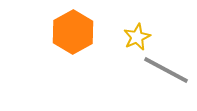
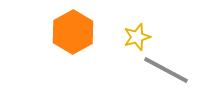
yellow star: rotated 8 degrees clockwise
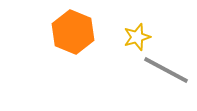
orange hexagon: rotated 9 degrees counterclockwise
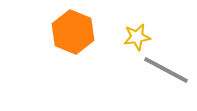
yellow star: rotated 8 degrees clockwise
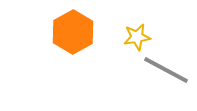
orange hexagon: rotated 9 degrees clockwise
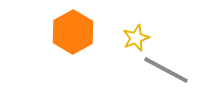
yellow star: moved 1 px left, 1 px down; rotated 12 degrees counterclockwise
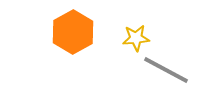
yellow star: rotated 16 degrees clockwise
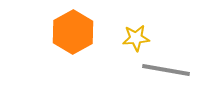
gray line: rotated 18 degrees counterclockwise
